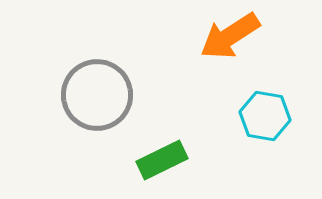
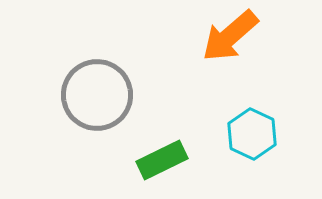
orange arrow: rotated 8 degrees counterclockwise
cyan hexagon: moved 13 px left, 18 px down; rotated 15 degrees clockwise
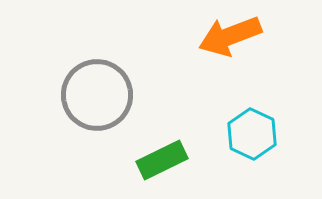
orange arrow: rotated 20 degrees clockwise
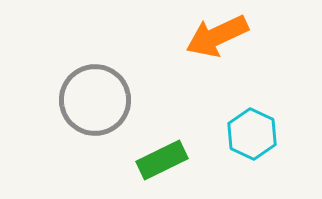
orange arrow: moved 13 px left; rotated 4 degrees counterclockwise
gray circle: moved 2 px left, 5 px down
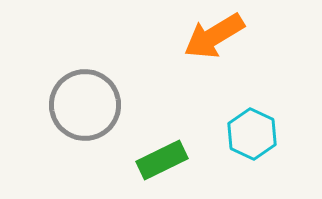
orange arrow: moved 3 px left; rotated 6 degrees counterclockwise
gray circle: moved 10 px left, 5 px down
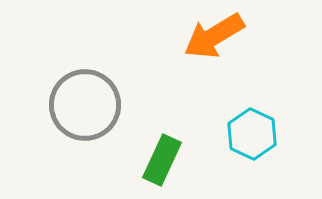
green rectangle: rotated 39 degrees counterclockwise
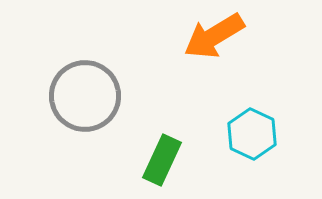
gray circle: moved 9 px up
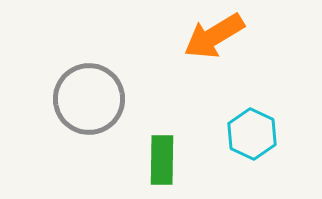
gray circle: moved 4 px right, 3 px down
green rectangle: rotated 24 degrees counterclockwise
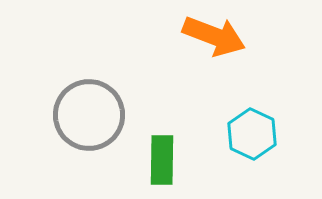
orange arrow: rotated 128 degrees counterclockwise
gray circle: moved 16 px down
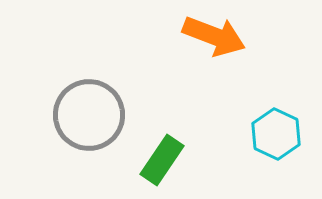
cyan hexagon: moved 24 px right
green rectangle: rotated 33 degrees clockwise
